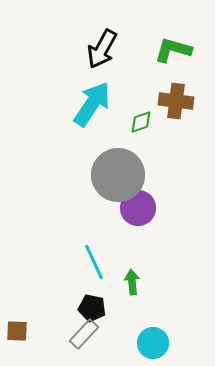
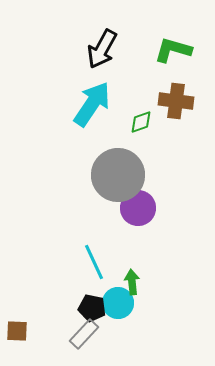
cyan circle: moved 35 px left, 40 px up
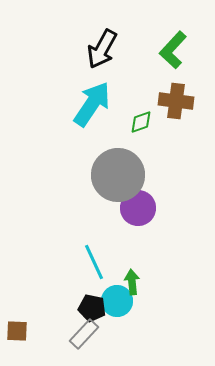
green L-shape: rotated 63 degrees counterclockwise
cyan circle: moved 1 px left, 2 px up
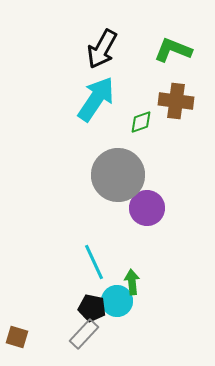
green L-shape: rotated 69 degrees clockwise
cyan arrow: moved 4 px right, 5 px up
purple circle: moved 9 px right
brown square: moved 6 px down; rotated 15 degrees clockwise
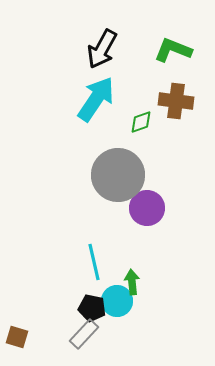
cyan line: rotated 12 degrees clockwise
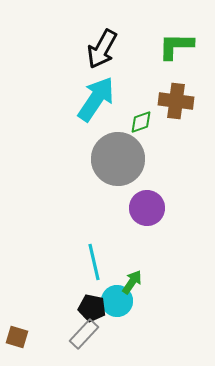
green L-shape: moved 3 px right, 4 px up; rotated 21 degrees counterclockwise
gray circle: moved 16 px up
green arrow: rotated 40 degrees clockwise
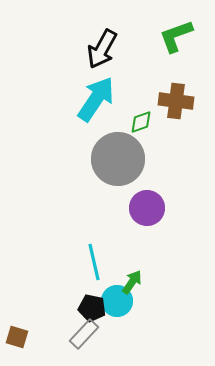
green L-shape: moved 10 px up; rotated 21 degrees counterclockwise
